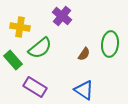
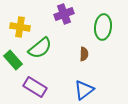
purple cross: moved 2 px right, 2 px up; rotated 30 degrees clockwise
green ellipse: moved 7 px left, 17 px up
brown semicircle: rotated 32 degrees counterclockwise
blue triangle: rotated 50 degrees clockwise
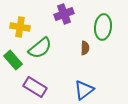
brown semicircle: moved 1 px right, 6 px up
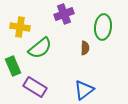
green rectangle: moved 6 px down; rotated 18 degrees clockwise
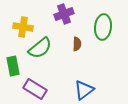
yellow cross: moved 3 px right
brown semicircle: moved 8 px left, 4 px up
green rectangle: rotated 12 degrees clockwise
purple rectangle: moved 2 px down
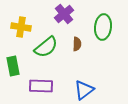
purple cross: rotated 18 degrees counterclockwise
yellow cross: moved 2 px left
green semicircle: moved 6 px right, 1 px up
purple rectangle: moved 6 px right, 3 px up; rotated 30 degrees counterclockwise
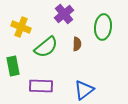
yellow cross: rotated 12 degrees clockwise
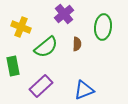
purple rectangle: rotated 45 degrees counterclockwise
blue triangle: rotated 15 degrees clockwise
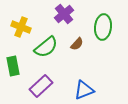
brown semicircle: rotated 40 degrees clockwise
